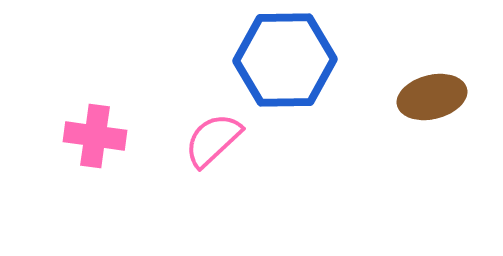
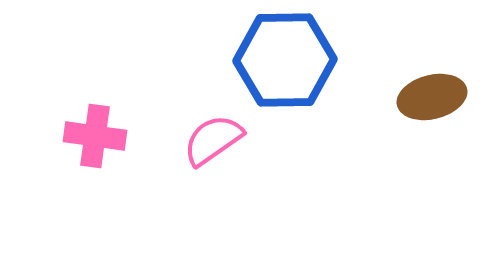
pink semicircle: rotated 8 degrees clockwise
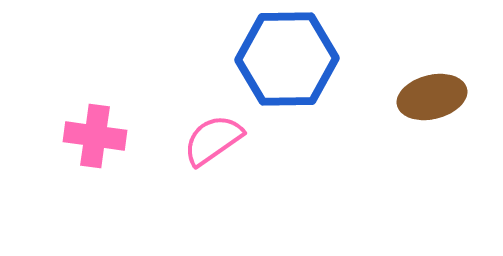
blue hexagon: moved 2 px right, 1 px up
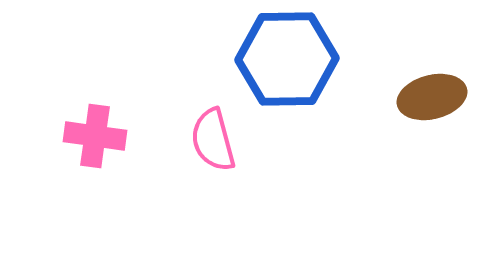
pink semicircle: rotated 70 degrees counterclockwise
